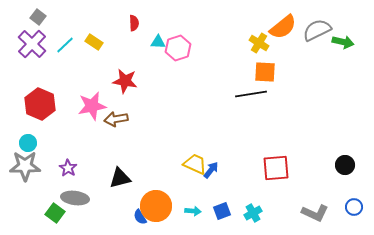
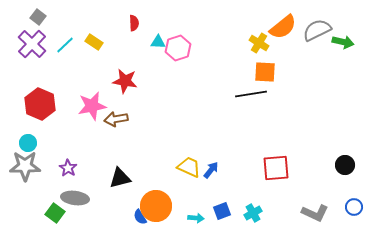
yellow trapezoid: moved 6 px left, 3 px down
cyan arrow: moved 3 px right, 7 px down
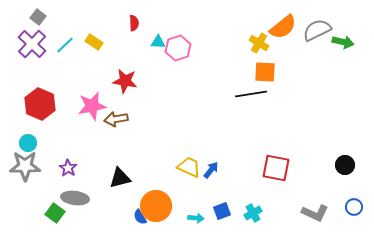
red square: rotated 16 degrees clockwise
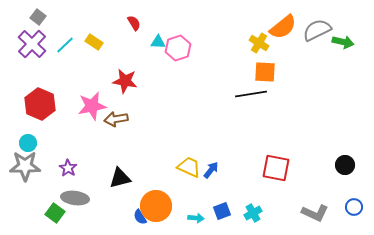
red semicircle: rotated 28 degrees counterclockwise
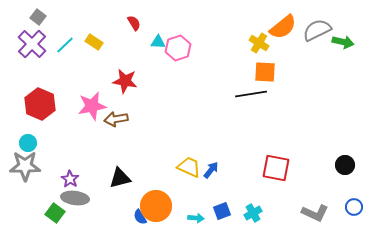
purple star: moved 2 px right, 11 px down
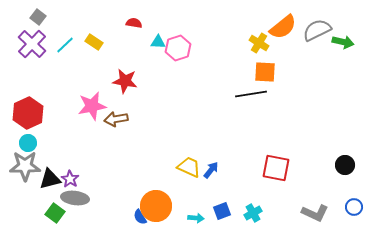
red semicircle: rotated 49 degrees counterclockwise
red hexagon: moved 12 px left, 9 px down; rotated 12 degrees clockwise
black triangle: moved 70 px left, 1 px down
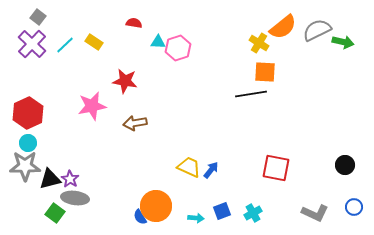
brown arrow: moved 19 px right, 4 px down
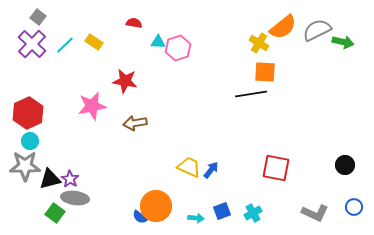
cyan circle: moved 2 px right, 2 px up
blue semicircle: rotated 21 degrees counterclockwise
